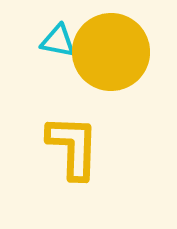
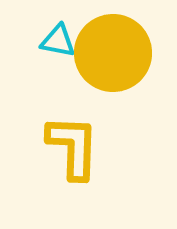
yellow circle: moved 2 px right, 1 px down
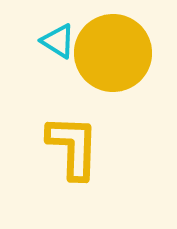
cyan triangle: rotated 21 degrees clockwise
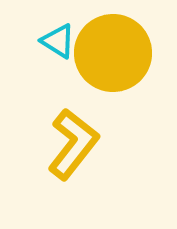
yellow L-shape: moved 3 px up; rotated 36 degrees clockwise
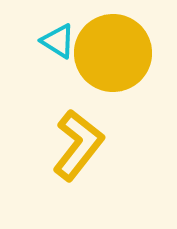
yellow L-shape: moved 5 px right, 1 px down
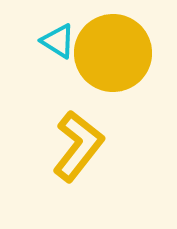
yellow L-shape: moved 1 px down
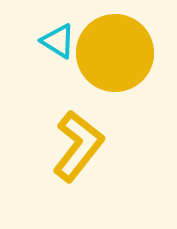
yellow circle: moved 2 px right
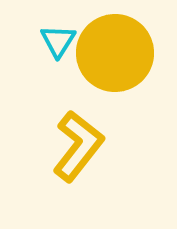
cyan triangle: rotated 30 degrees clockwise
